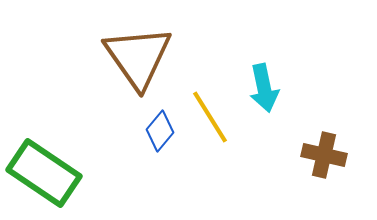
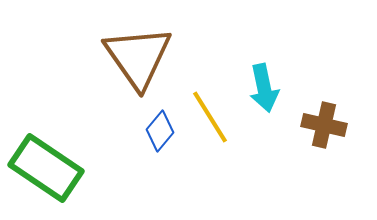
brown cross: moved 30 px up
green rectangle: moved 2 px right, 5 px up
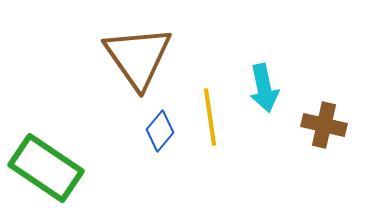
yellow line: rotated 24 degrees clockwise
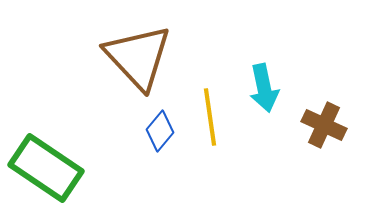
brown triangle: rotated 8 degrees counterclockwise
brown cross: rotated 12 degrees clockwise
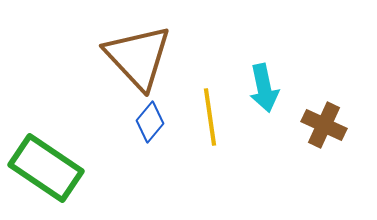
blue diamond: moved 10 px left, 9 px up
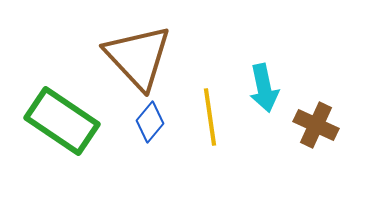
brown cross: moved 8 px left
green rectangle: moved 16 px right, 47 px up
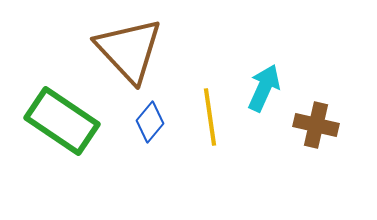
brown triangle: moved 9 px left, 7 px up
cyan arrow: rotated 144 degrees counterclockwise
brown cross: rotated 12 degrees counterclockwise
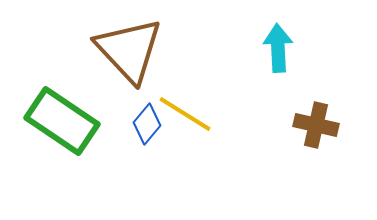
cyan arrow: moved 14 px right, 40 px up; rotated 27 degrees counterclockwise
yellow line: moved 25 px left, 3 px up; rotated 50 degrees counterclockwise
blue diamond: moved 3 px left, 2 px down
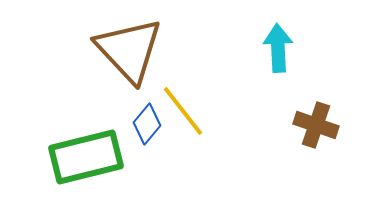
yellow line: moved 2 px left, 3 px up; rotated 20 degrees clockwise
green rectangle: moved 24 px right, 36 px down; rotated 48 degrees counterclockwise
brown cross: rotated 6 degrees clockwise
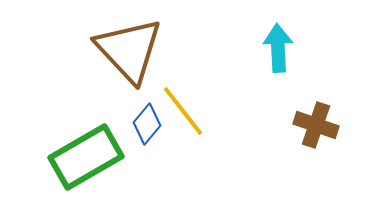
green rectangle: rotated 16 degrees counterclockwise
